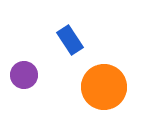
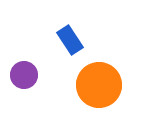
orange circle: moved 5 px left, 2 px up
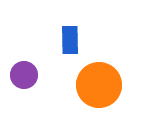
blue rectangle: rotated 32 degrees clockwise
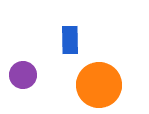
purple circle: moved 1 px left
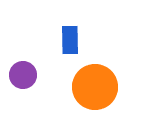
orange circle: moved 4 px left, 2 px down
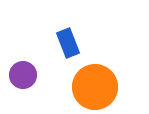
blue rectangle: moved 2 px left, 3 px down; rotated 20 degrees counterclockwise
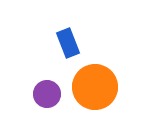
purple circle: moved 24 px right, 19 px down
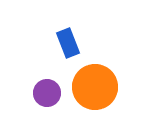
purple circle: moved 1 px up
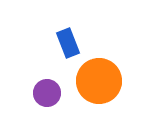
orange circle: moved 4 px right, 6 px up
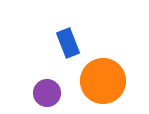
orange circle: moved 4 px right
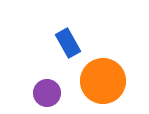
blue rectangle: rotated 8 degrees counterclockwise
